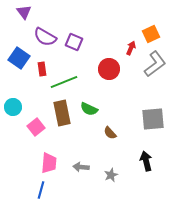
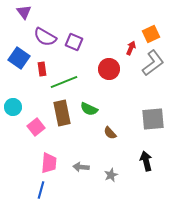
gray L-shape: moved 2 px left, 1 px up
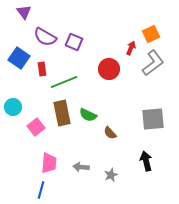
green semicircle: moved 1 px left, 6 px down
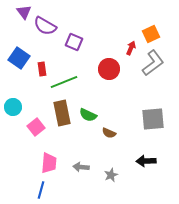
purple semicircle: moved 11 px up
brown semicircle: moved 1 px left; rotated 24 degrees counterclockwise
black arrow: rotated 78 degrees counterclockwise
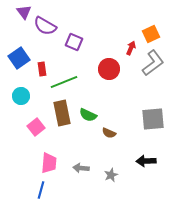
blue square: rotated 20 degrees clockwise
cyan circle: moved 8 px right, 11 px up
gray arrow: moved 1 px down
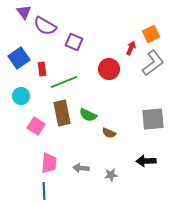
pink square: moved 1 px up; rotated 18 degrees counterclockwise
gray star: rotated 16 degrees clockwise
blue line: moved 3 px right, 1 px down; rotated 18 degrees counterclockwise
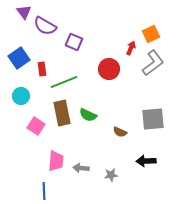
brown semicircle: moved 11 px right, 1 px up
pink trapezoid: moved 7 px right, 2 px up
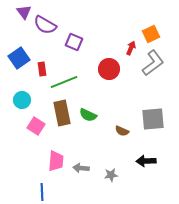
purple semicircle: moved 1 px up
cyan circle: moved 1 px right, 4 px down
brown semicircle: moved 2 px right, 1 px up
blue line: moved 2 px left, 1 px down
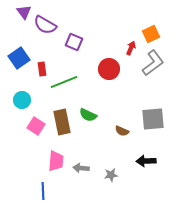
brown rectangle: moved 9 px down
blue line: moved 1 px right, 1 px up
